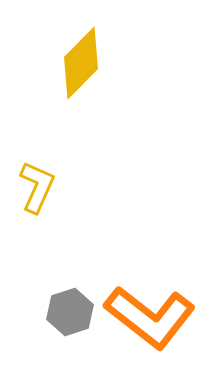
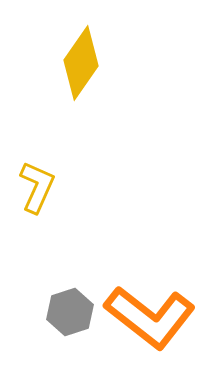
yellow diamond: rotated 10 degrees counterclockwise
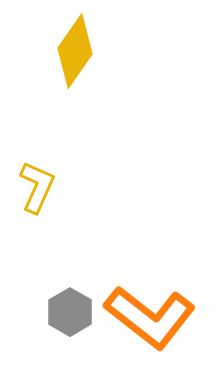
yellow diamond: moved 6 px left, 12 px up
gray hexagon: rotated 12 degrees counterclockwise
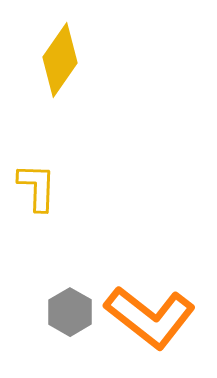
yellow diamond: moved 15 px left, 9 px down
yellow L-shape: rotated 22 degrees counterclockwise
